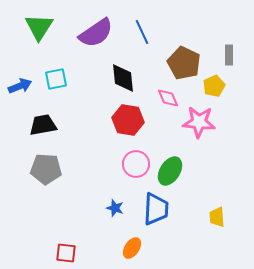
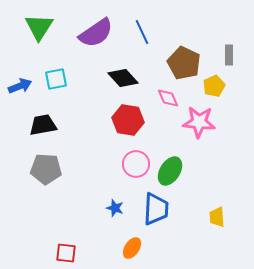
black diamond: rotated 36 degrees counterclockwise
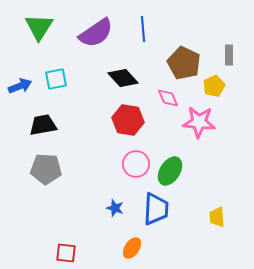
blue line: moved 1 px right, 3 px up; rotated 20 degrees clockwise
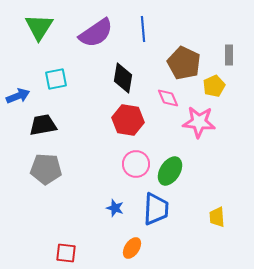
black diamond: rotated 52 degrees clockwise
blue arrow: moved 2 px left, 10 px down
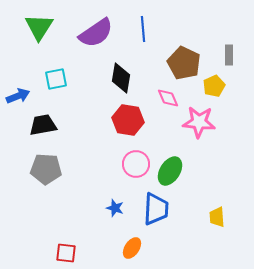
black diamond: moved 2 px left
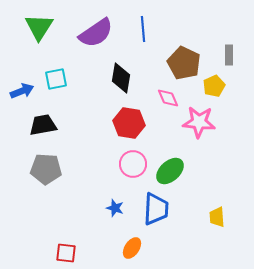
blue arrow: moved 4 px right, 5 px up
red hexagon: moved 1 px right, 3 px down
pink circle: moved 3 px left
green ellipse: rotated 16 degrees clockwise
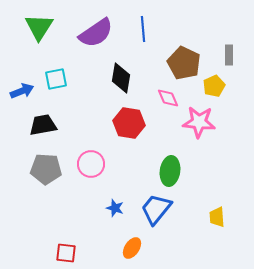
pink circle: moved 42 px left
green ellipse: rotated 40 degrees counterclockwise
blue trapezoid: rotated 144 degrees counterclockwise
